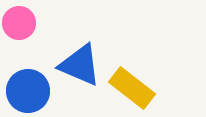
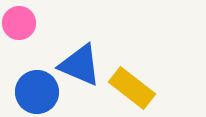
blue circle: moved 9 px right, 1 px down
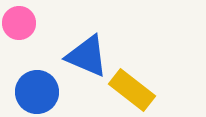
blue triangle: moved 7 px right, 9 px up
yellow rectangle: moved 2 px down
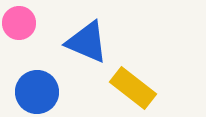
blue triangle: moved 14 px up
yellow rectangle: moved 1 px right, 2 px up
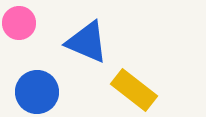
yellow rectangle: moved 1 px right, 2 px down
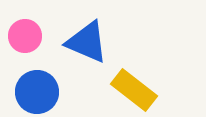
pink circle: moved 6 px right, 13 px down
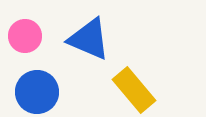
blue triangle: moved 2 px right, 3 px up
yellow rectangle: rotated 12 degrees clockwise
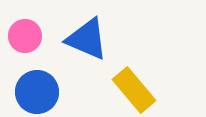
blue triangle: moved 2 px left
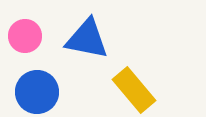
blue triangle: rotated 12 degrees counterclockwise
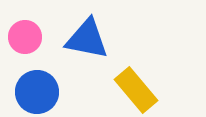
pink circle: moved 1 px down
yellow rectangle: moved 2 px right
